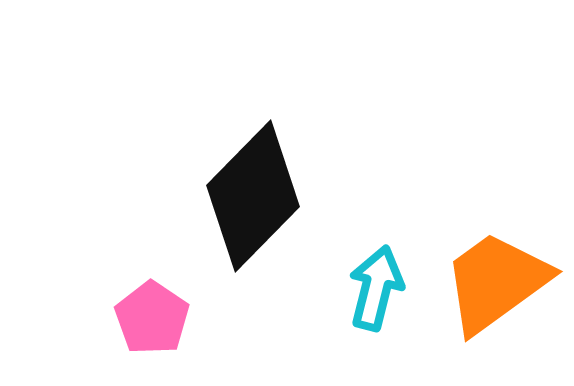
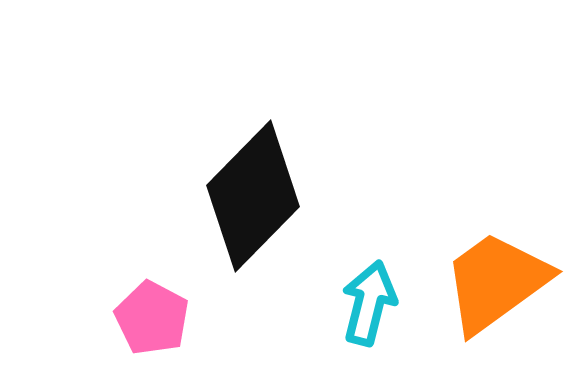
cyan arrow: moved 7 px left, 15 px down
pink pentagon: rotated 6 degrees counterclockwise
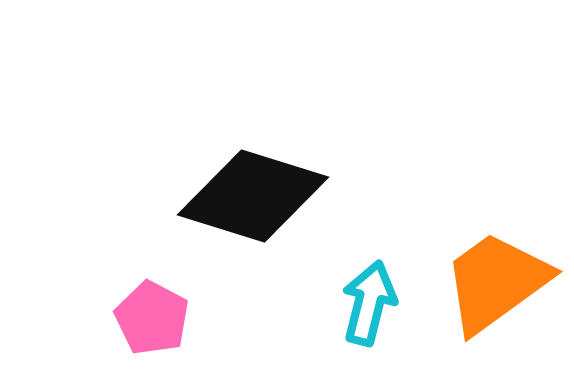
black diamond: rotated 63 degrees clockwise
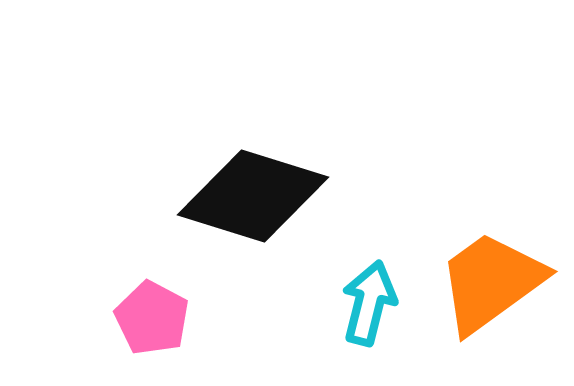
orange trapezoid: moved 5 px left
